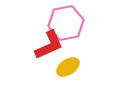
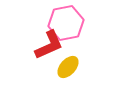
yellow ellipse: rotated 15 degrees counterclockwise
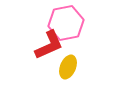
yellow ellipse: rotated 20 degrees counterclockwise
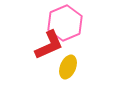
pink hexagon: moved 1 px left; rotated 12 degrees counterclockwise
